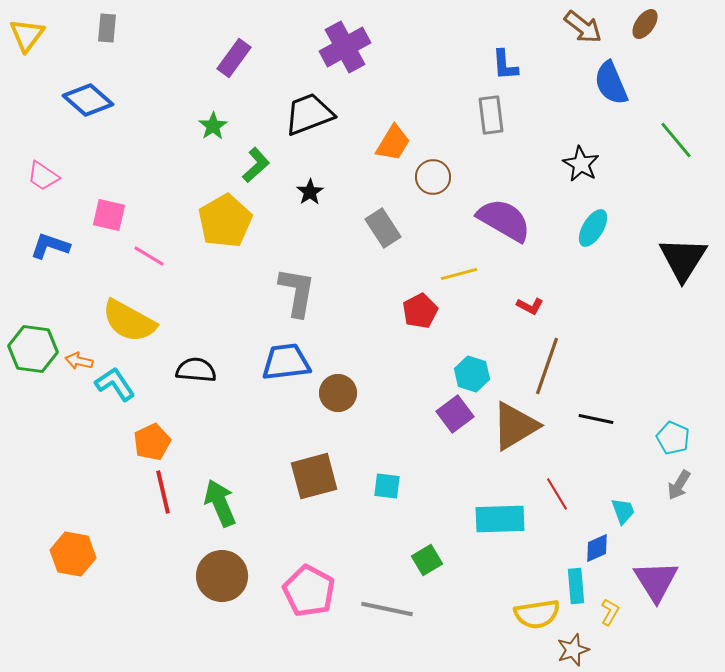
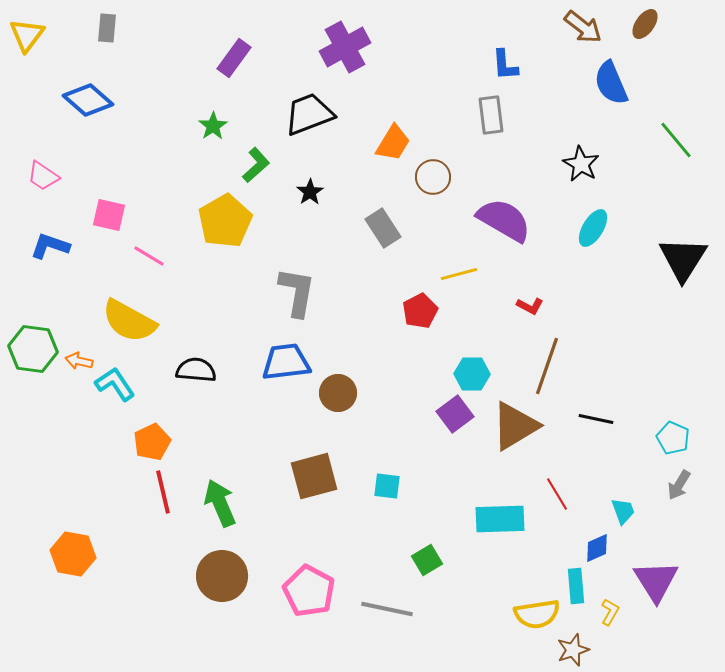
cyan hexagon at (472, 374): rotated 16 degrees counterclockwise
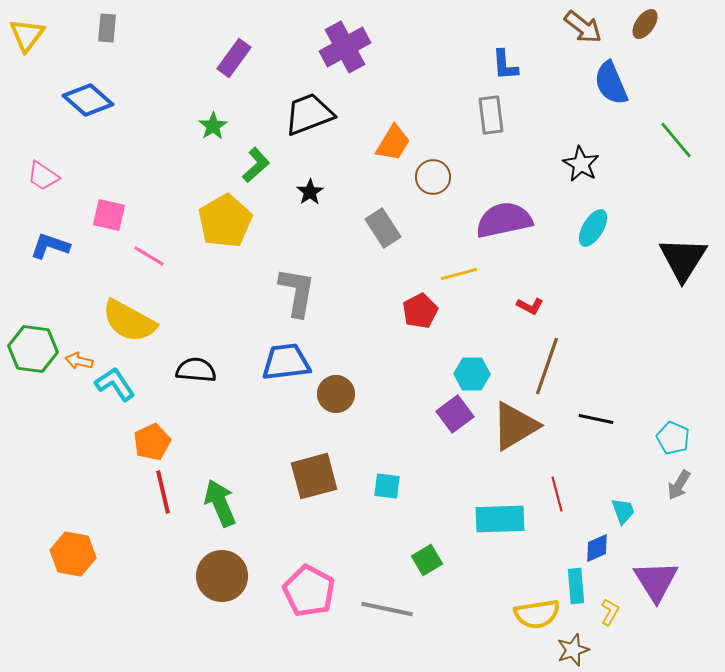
purple semicircle at (504, 220): rotated 42 degrees counterclockwise
brown circle at (338, 393): moved 2 px left, 1 px down
red line at (557, 494): rotated 16 degrees clockwise
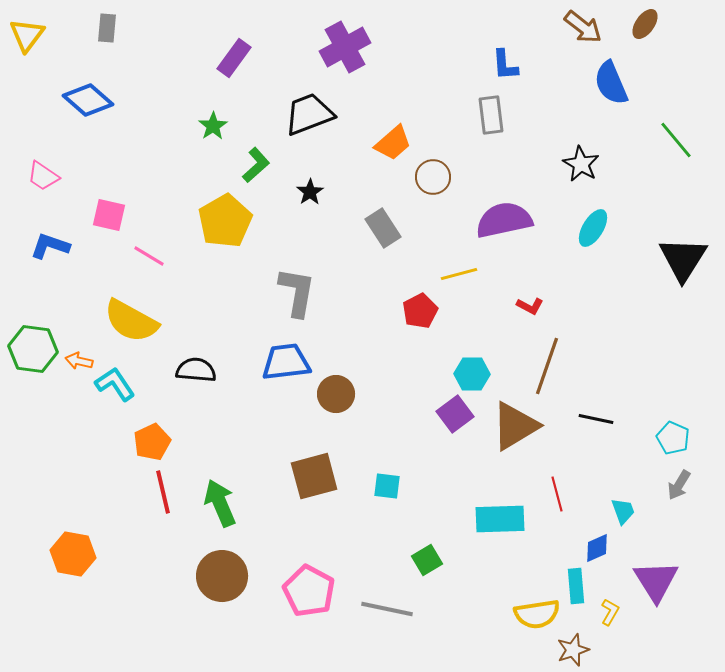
orange trapezoid at (393, 143): rotated 18 degrees clockwise
yellow semicircle at (129, 321): moved 2 px right
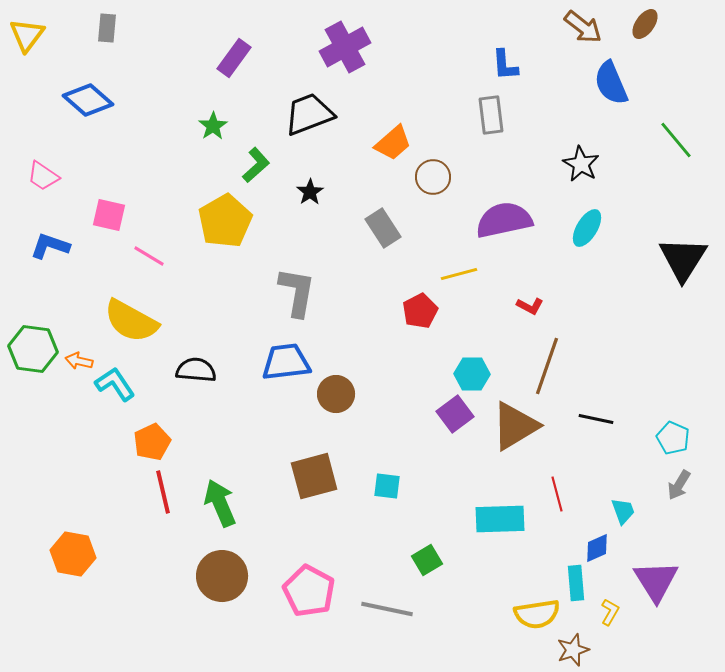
cyan ellipse at (593, 228): moved 6 px left
cyan rectangle at (576, 586): moved 3 px up
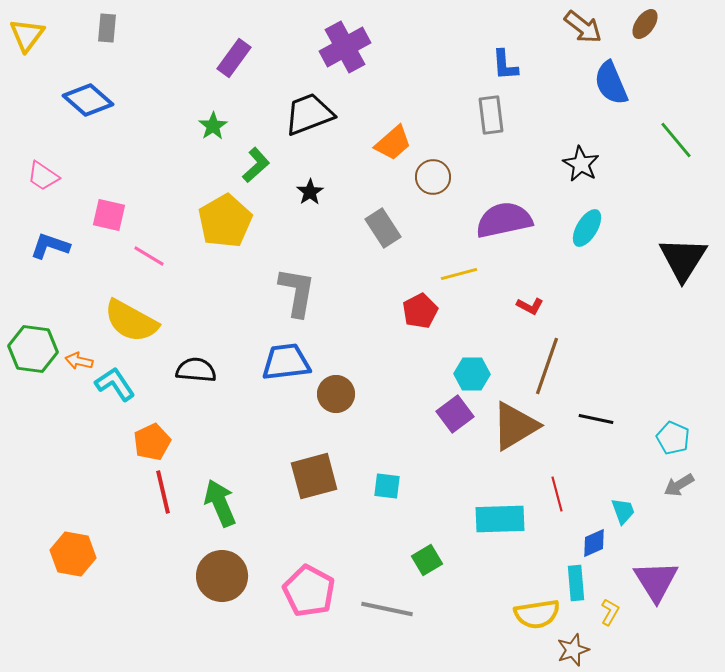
gray arrow at (679, 485): rotated 28 degrees clockwise
blue diamond at (597, 548): moved 3 px left, 5 px up
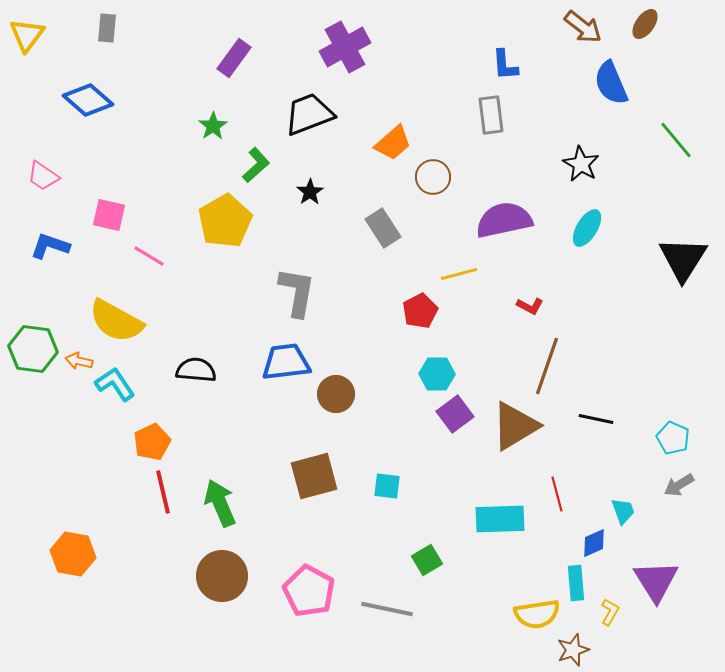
yellow semicircle at (131, 321): moved 15 px left
cyan hexagon at (472, 374): moved 35 px left
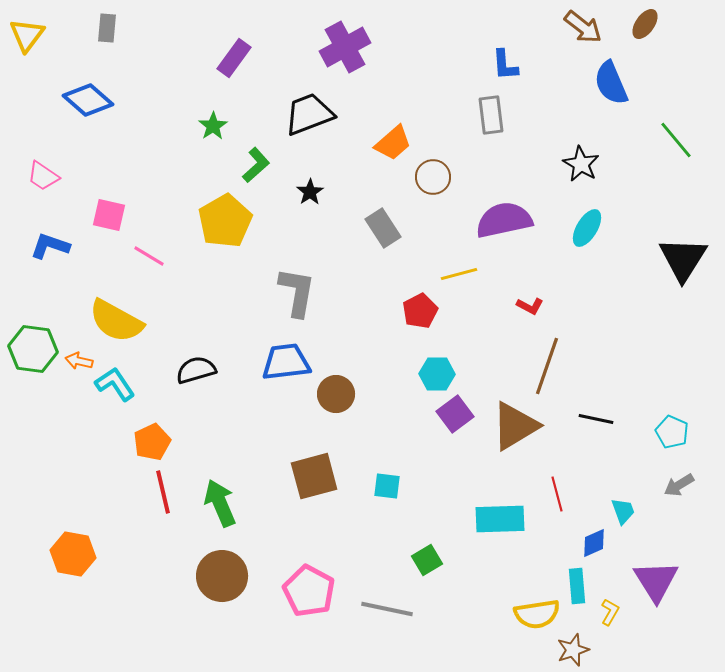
black semicircle at (196, 370): rotated 21 degrees counterclockwise
cyan pentagon at (673, 438): moved 1 px left, 6 px up
cyan rectangle at (576, 583): moved 1 px right, 3 px down
